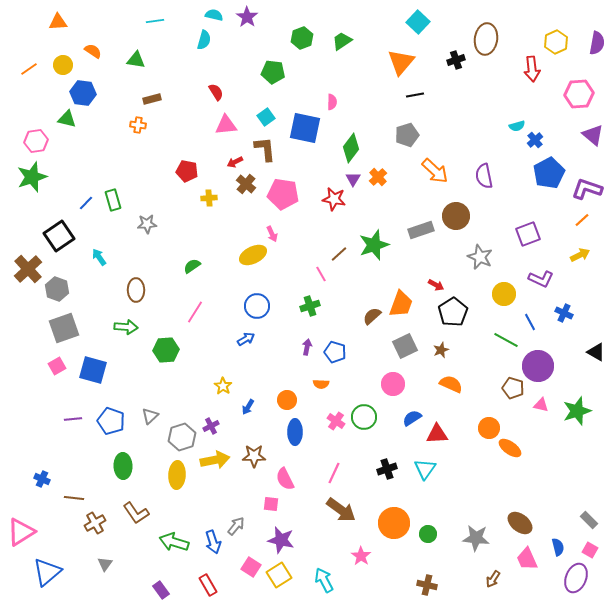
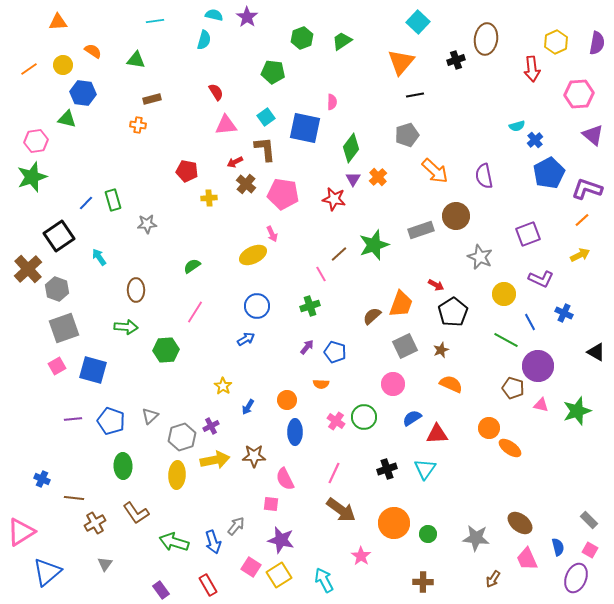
purple arrow at (307, 347): rotated 28 degrees clockwise
brown cross at (427, 585): moved 4 px left, 3 px up; rotated 12 degrees counterclockwise
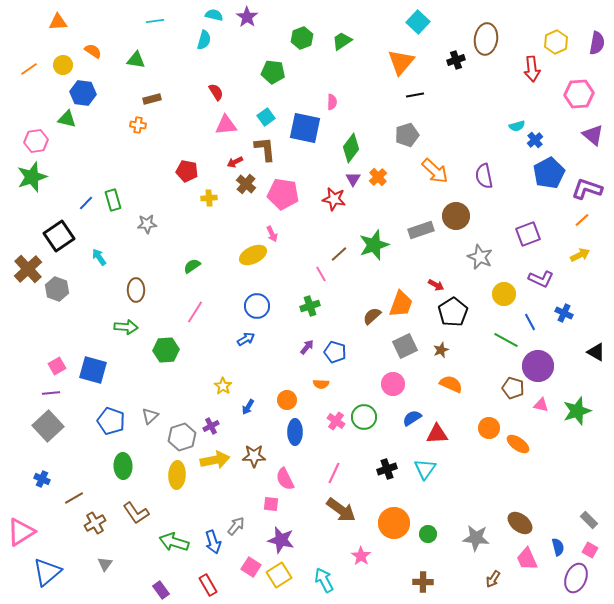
gray square at (64, 328): moved 16 px left, 98 px down; rotated 24 degrees counterclockwise
purple line at (73, 419): moved 22 px left, 26 px up
orange ellipse at (510, 448): moved 8 px right, 4 px up
brown line at (74, 498): rotated 36 degrees counterclockwise
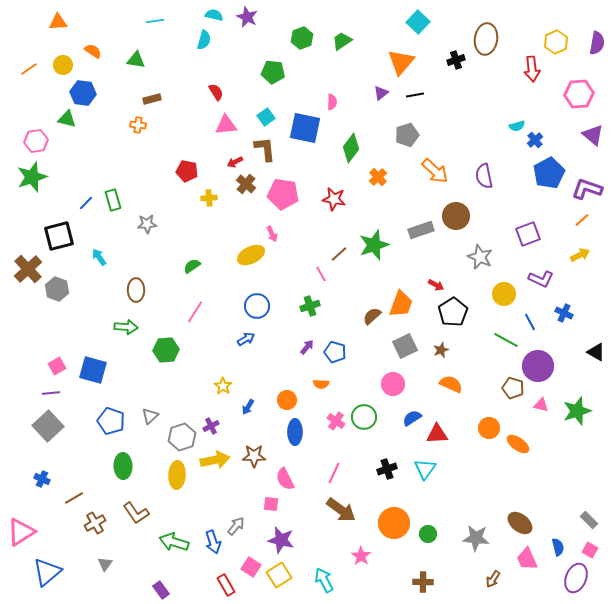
purple star at (247, 17): rotated 10 degrees counterclockwise
purple triangle at (353, 179): moved 28 px right, 86 px up; rotated 21 degrees clockwise
black square at (59, 236): rotated 20 degrees clockwise
yellow ellipse at (253, 255): moved 2 px left
red rectangle at (208, 585): moved 18 px right
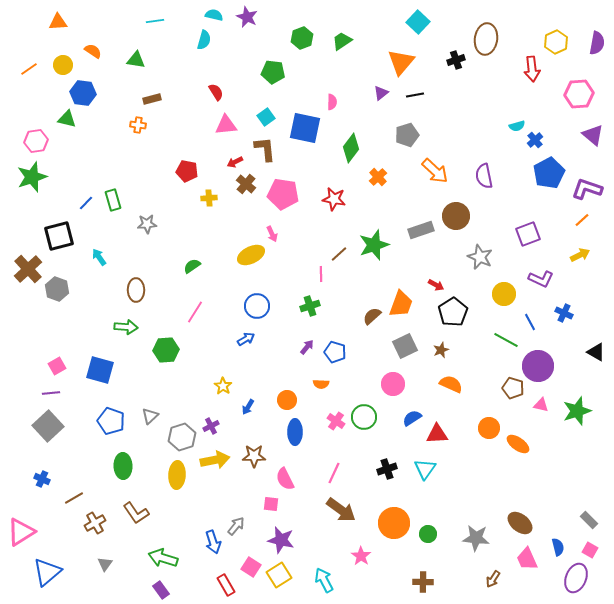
pink line at (321, 274): rotated 28 degrees clockwise
blue square at (93, 370): moved 7 px right
green arrow at (174, 542): moved 11 px left, 16 px down
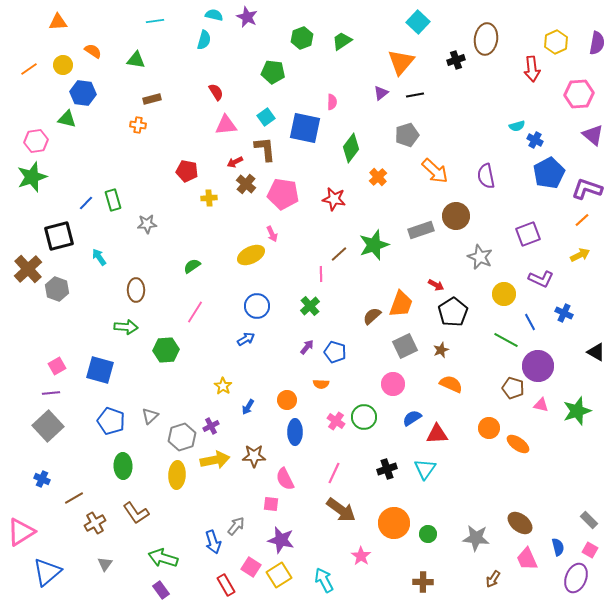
blue cross at (535, 140): rotated 21 degrees counterclockwise
purple semicircle at (484, 176): moved 2 px right
green cross at (310, 306): rotated 24 degrees counterclockwise
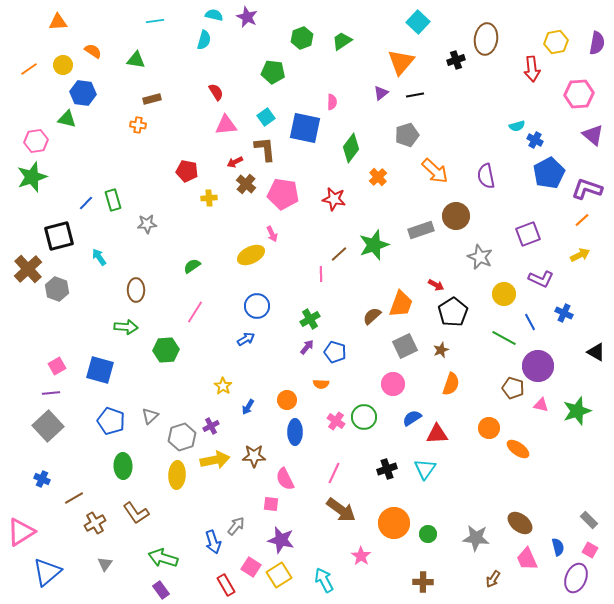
yellow hexagon at (556, 42): rotated 15 degrees clockwise
green cross at (310, 306): moved 13 px down; rotated 12 degrees clockwise
green line at (506, 340): moved 2 px left, 2 px up
orange semicircle at (451, 384): rotated 85 degrees clockwise
orange ellipse at (518, 444): moved 5 px down
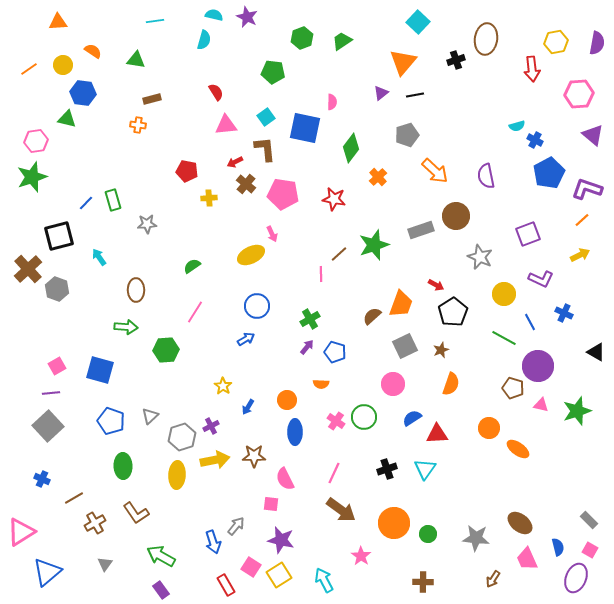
orange triangle at (401, 62): moved 2 px right
green arrow at (163, 558): moved 2 px left, 2 px up; rotated 12 degrees clockwise
